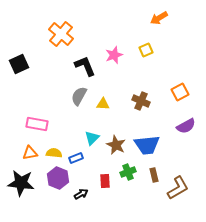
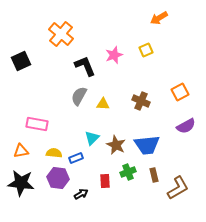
black square: moved 2 px right, 3 px up
orange triangle: moved 9 px left, 2 px up
purple hexagon: rotated 15 degrees counterclockwise
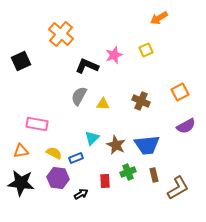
black L-shape: moved 2 px right; rotated 45 degrees counterclockwise
yellow semicircle: rotated 21 degrees clockwise
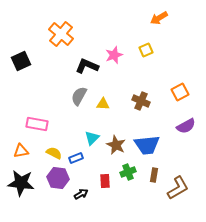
brown rectangle: rotated 24 degrees clockwise
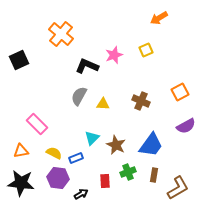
black square: moved 2 px left, 1 px up
pink rectangle: rotated 35 degrees clockwise
blue trapezoid: moved 4 px right; rotated 48 degrees counterclockwise
